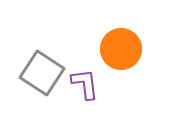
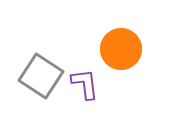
gray square: moved 1 px left, 3 px down
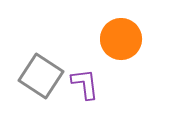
orange circle: moved 10 px up
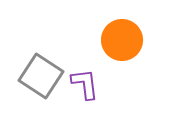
orange circle: moved 1 px right, 1 px down
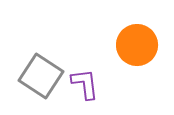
orange circle: moved 15 px right, 5 px down
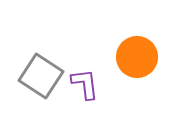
orange circle: moved 12 px down
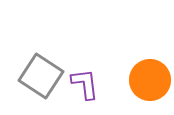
orange circle: moved 13 px right, 23 px down
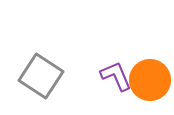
purple L-shape: moved 31 px right, 8 px up; rotated 16 degrees counterclockwise
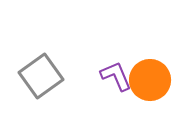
gray square: rotated 21 degrees clockwise
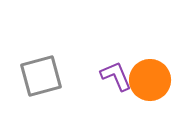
gray square: rotated 21 degrees clockwise
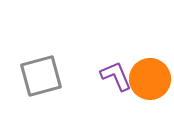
orange circle: moved 1 px up
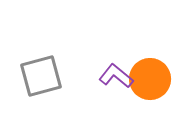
purple L-shape: rotated 28 degrees counterclockwise
